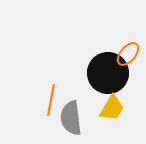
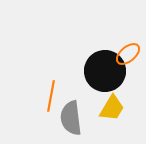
orange ellipse: rotated 10 degrees clockwise
black circle: moved 3 px left, 2 px up
orange line: moved 4 px up
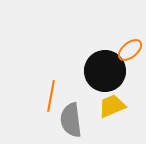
orange ellipse: moved 2 px right, 4 px up
yellow trapezoid: moved 2 px up; rotated 144 degrees counterclockwise
gray semicircle: moved 2 px down
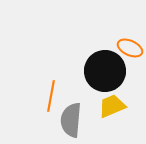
orange ellipse: moved 2 px up; rotated 65 degrees clockwise
gray semicircle: rotated 12 degrees clockwise
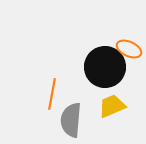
orange ellipse: moved 1 px left, 1 px down
black circle: moved 4 px up
orange line: moved 1 px right, 2 px up
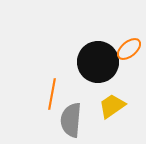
orange ellipse: rotated 65 degrees counterclockwise
black circle: moved 7 px left, 5 px up
yellow trapezoid: rotated 12 degrees counterclockwise
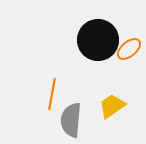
black circle: moved 22 px up
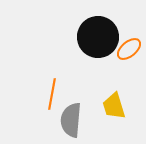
black circle: moved 3 px up
yellow trapezoid: moved 2 px right; rotated 72 degrees counterclockwise
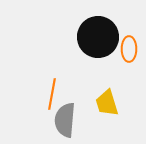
orange ellipse: rotated 50 degrees counterclockwise
yellow trapezoid: moved 7 px left, 3 px up
gray semicircle: moved 6 px left
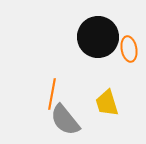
orange ellipse: rotated 10 degrees counterclockwise
gray semicircle: rotated 44 degrees counterclockwise
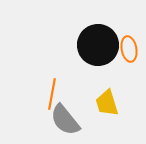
black circle: moved 8 px down
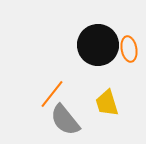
orange line: rotated 28 degrees clockwise
